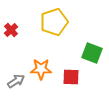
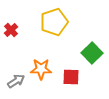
green square: rotated 25 degrees clockwise
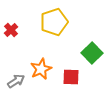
orange star: rotated 25 degrees counterclockwise
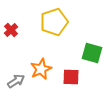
green square: rotated 30 degrees counterclockwise
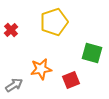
orange star: rotated 15 degrees clockwise
red square: moved 3 px down; rotated 24 degrees counterclockwise
gray arrow: moved 2 px left, 4 px down
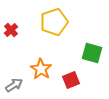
orange star: rotated 30 degrees counterclockwise
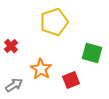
red cross: moved 16 px down
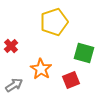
green square: moved 8 px left
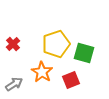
yellow pentagon: moved 2 px right, 22 px down
red cross: moved 2 px right, 2 px up
orange star: moved 1 px right, 3 px down
gray arrow: moved 1 px up
